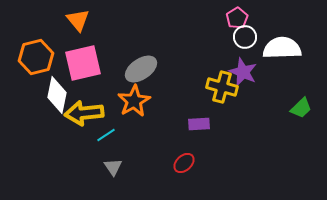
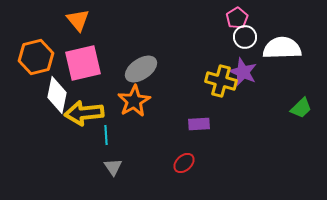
yellow cross: moved 1 px left, 6 px up
cyan line: rotated 60 degrees counterclockwise
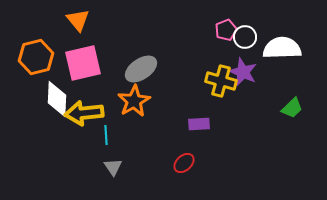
pink pentagon: moved 11 px left, 12 px down; rotated 10 degrees clockwise
white diamond: moved 4 px down; rotated 9 degrees counterclockwise
green trapezoid: moved 9 px left
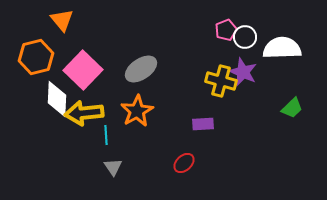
orange triangle: moved 16 px left
pink square: moved 7 px down; rotated 33 degrees counterclockwise
orange star: moved 3 px right, 10 px down
purple rectangle: moved 4 px right
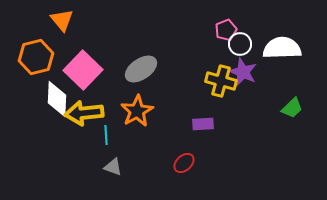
white circle: moved 5 px left, 7 px down
gray triangle: rotated 36 degrees counterclockwise
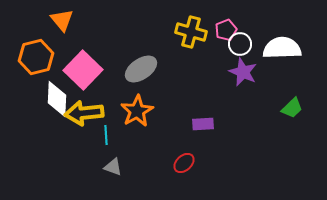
yellow cross: moved 30 px left, 49 px up
